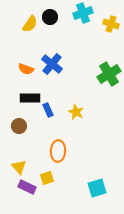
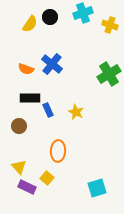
yellow cross: moved 1 px left, 1 px down
yellow square: rotated 32 degrees counterclockwise
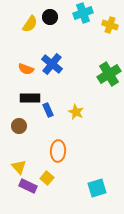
purple rectangle: moved 1 px right, 1 px up
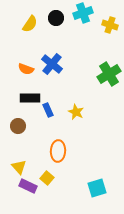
black circle: moved 6 px right, 1 px down
brown circle: moved 1 px left
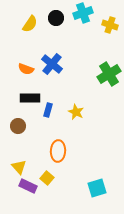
blue rectangle: rotated 40 degrees clockwise
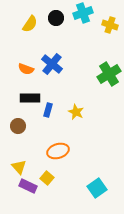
orange ellipse: rotated 70 degrees clockwise
cyan square: rotated 18 degrees counterclockwise
